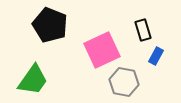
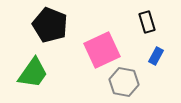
black rectangle: moved 4 px right, 8 px up
green trapezoid: moved 7 px up
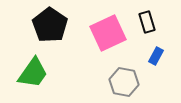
black pentagon: rotated 12 degrees clockwise
pink square: moved 6 px right, 17 px up
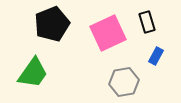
black pentagon: moved 2 px right, 1 px up; rotated 16 degrees clockwise
gray hexagon: rotated 20 degrees counterclockwise
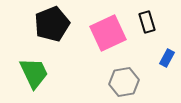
blue rectangle: moved 11 px right, 2 px down
green trapezoid: moved 1 px right; rotated 60 degrees counterclockwise
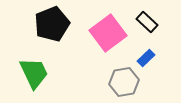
black rectangle: rotated 30 degrees counterclockwise
pink square: rotated 12 degrees counterclockwise
blue rectangle: moved 21 px left; rotated 18 degrees clockwise
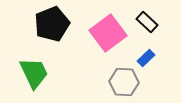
gray hexagon: rotated 12 degrees clockwise
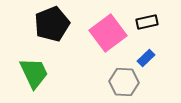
black rectangle: rotated 55 degrees counterclockwise
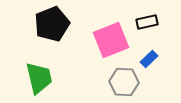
pink square: moved 3 px right, 7 px down; rotated 15 degrees clockwise
blue rectangle: moved 3 px right, 1 px down
green trapezoid: moved 5 px right, 5 px down; rotated 12 degrees clockwise
